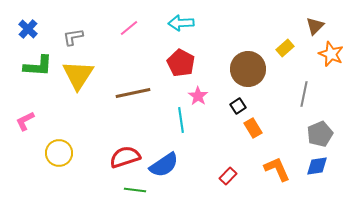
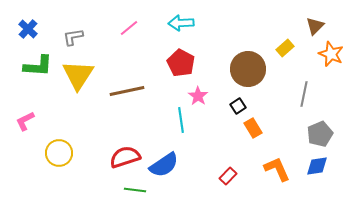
brown line: moved 6 px left, 2 px up
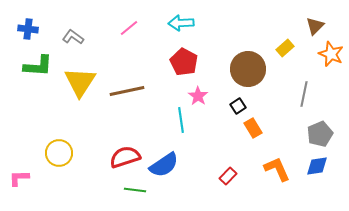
blue cross: rotated 36 degrees counterclockwise
gray L-shape: rotated 45 degrees clockwise
red pentagon: moved 3 px right, 1 px up
yellow triangle: moved 2 px right, 7 px down
pink L-shape: moved 6 px left, 57 px down; rotated 25 degrees clockwise
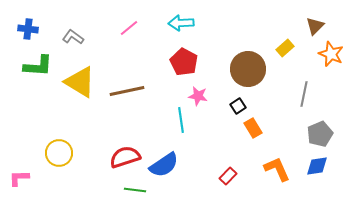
yellow triangle: rotated 32 degrees counterclockwise
pink star: rotated 24 degrees counterclockwise
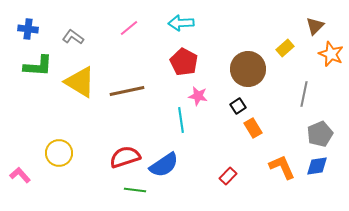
orange L-shape: moved 5 px right, 2 px up
pink L-shape: moved 1 px right, 3 px up; rotated 50 degrees clockwise
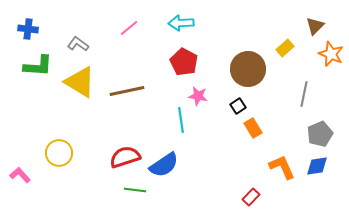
gray L-shape: moved 5 px right, 7 px down
red rectangle: moved 23 px right, 21 px down
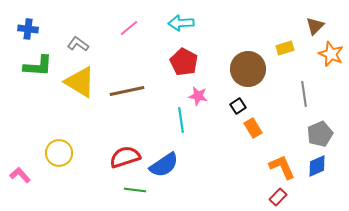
yellow rectangle: rotated 24 degrees clockwise
gray line: rotated 20 degrees counterclockwise
blue diamond: rotated 15 degrees counterclockwise
red rectangle: moved 27 px right
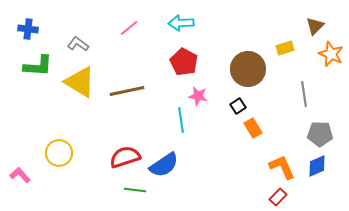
gray pentagon: rotated 25 degrees clockwise
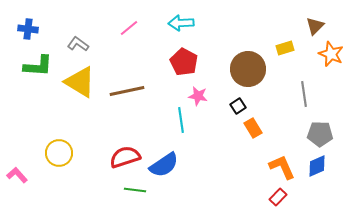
pink L-shape: moved 3 px left
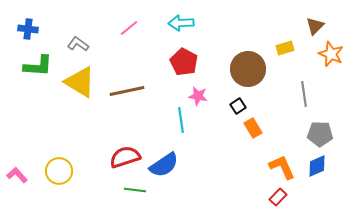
yellow circle: moved 18 px down
